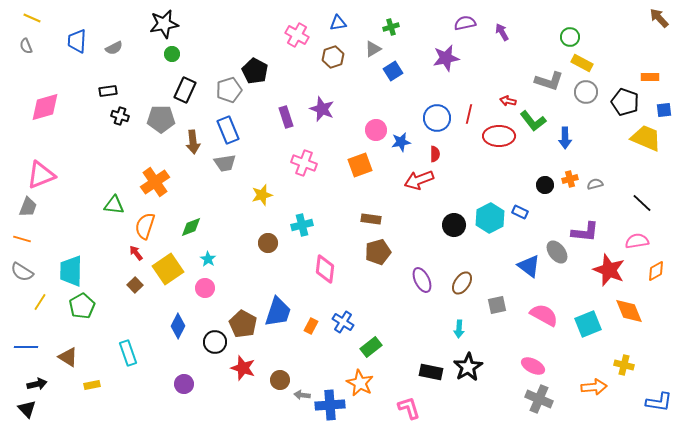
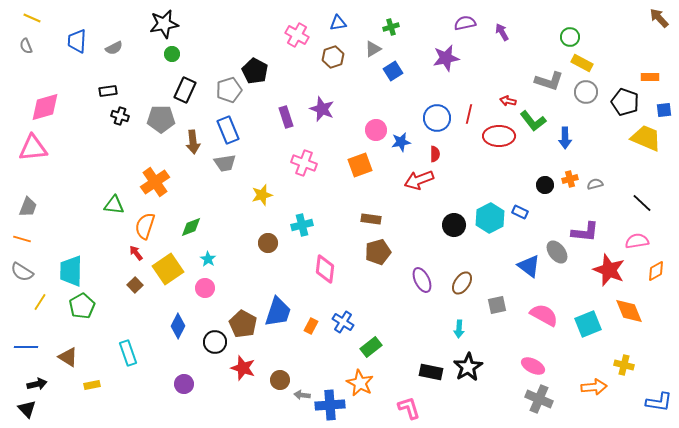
pink triangle at (41, 175): moved 8 px left, 27 px up; rotated 16 degrees clockwise
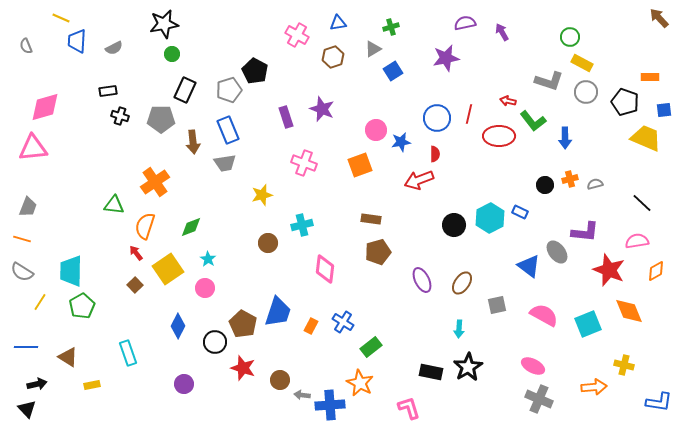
yellow line at (32, 18): moved 29 px right
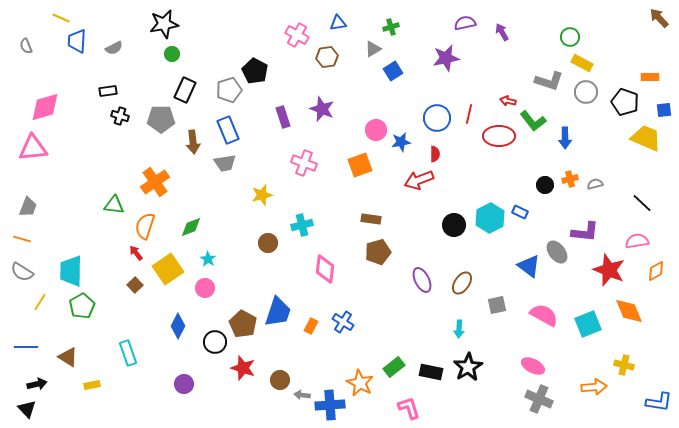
brown hexagon at (333, 57): moved 6 px left; rotated 10 degrees clockwise
purple rectangle at (286, 117): moved 3 px left
green rectangle at (371, 347): moved 23 px right, 20 px down
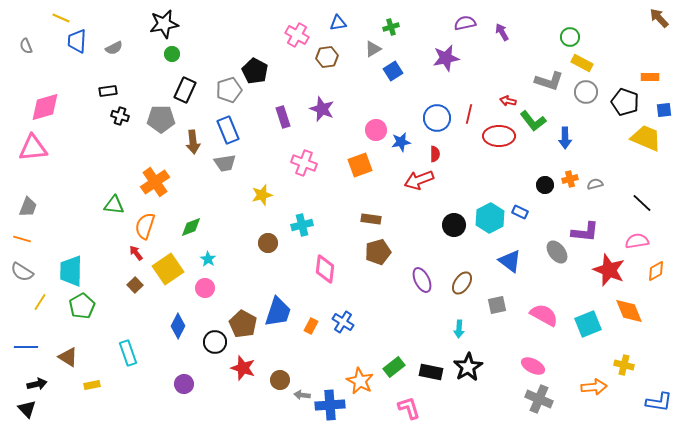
blue triangle at (529, 266): moved 19 px left, 5 px up
orange star at (360, 383): moved 2 px up
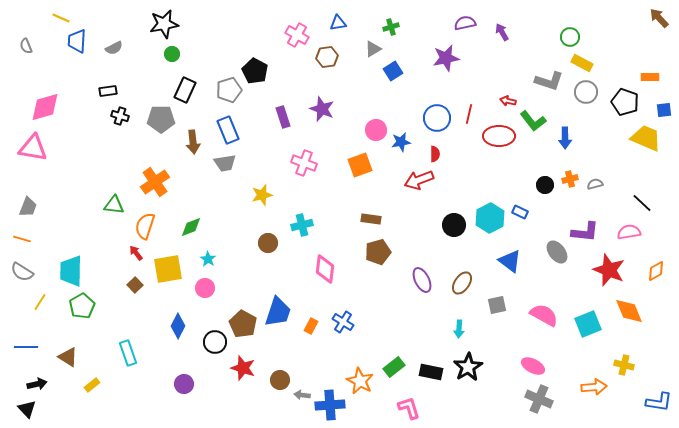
pink triangle at (33, 148): rotated 16 degrees clockwise
pink semicircle at (637, 241): moved 8 px left, 9 px up
yellow square at (168, 269): rotated 24 degrees clockwise
yellow rectangle at (92, 385): rotated 28 degrees counterclockwise
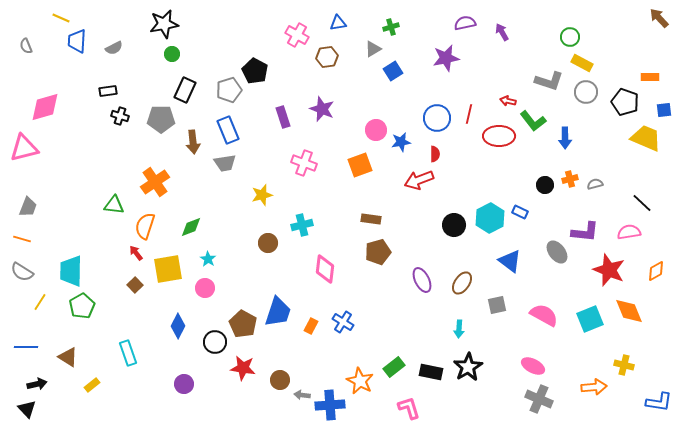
pink triangle at (33, 148): moved 9 px left; rotated 24 degrees counterclockwise
cyan square at (588, 324): moved 2 px right, 5 px up
red star at (243, 368): rotated 10 degrees counterclockwise
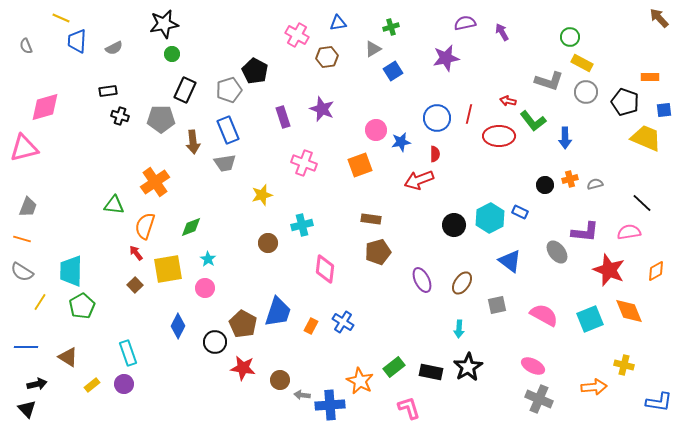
purple circle at (184, 384): moved 60 px left
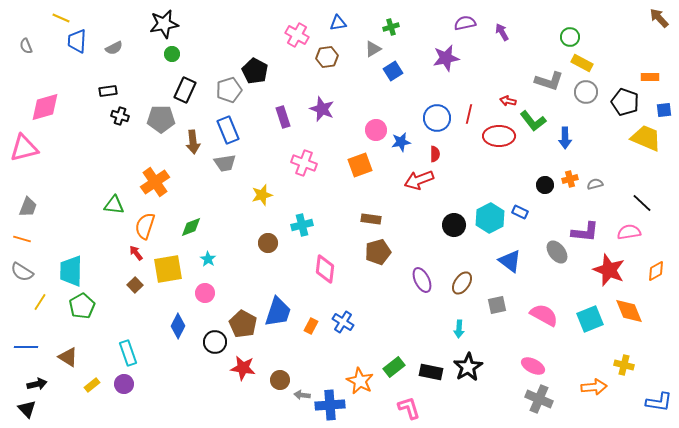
pink circle at (205, 288): moved 5 px down
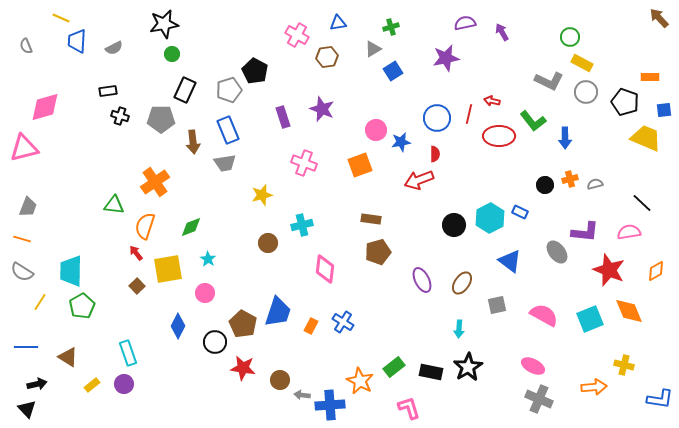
gray L-shape at (549, 81): rotated 8 degrees clockwise
red arrow at (508, 101): moved 16 px left
brown square at (135, 285): moved 2 px right, 1 px down
blue L-shape at (659, 402): moved 1 px right, 3 px up
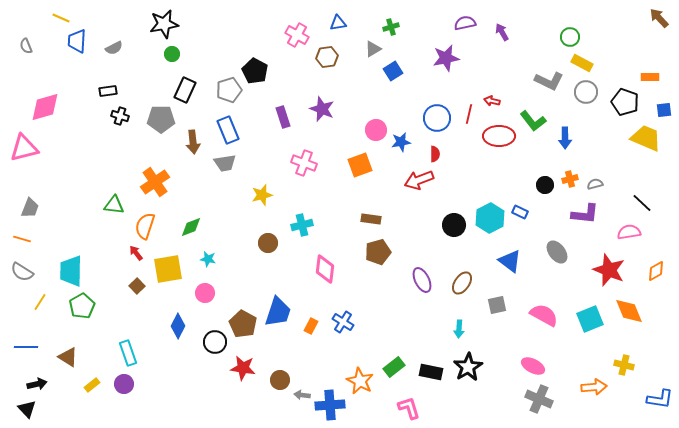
gray trapezoid at (28, 207): moved 2 px right, 1 px down
purple L-shape at (585, 232): moved 18 px up
cyan star at (208, 259): rotated 21 degrees counterclockwise
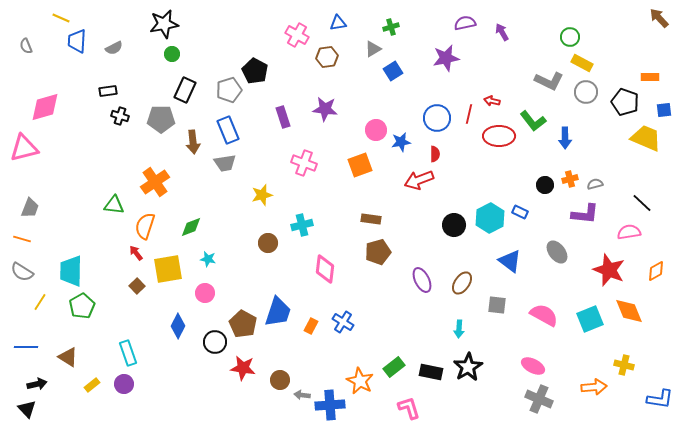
purple star at (322, 109): moved 3 px right; rotated 15 degrees counterclockwise
gray square at (497, 305): rotated 18 degrees clockwise
